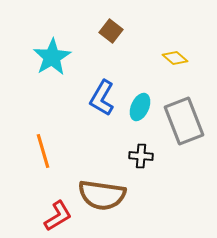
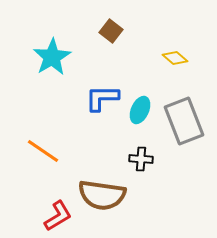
blue L-shape: rotated 60 degrees clockwise
cyan ellipse: moved 3 px down
orange line: rotated 40 degrees counterclockwise
black cross: moved 3 px down
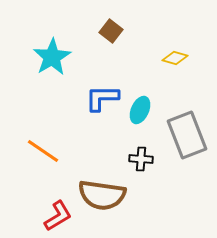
yellow diamond: rotated 25 degrees counterclockwise
gray rectangle: moved 3 px right, 14 px down
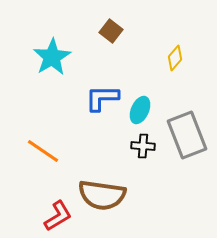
yellow diamond: rotated 65 degrees counterclockwise
black cross: moved 2 px right, 13 px up
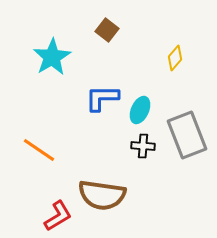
brown square: moved 4 px left, 1 px up
orange line: moved 4 px left, 1 px up
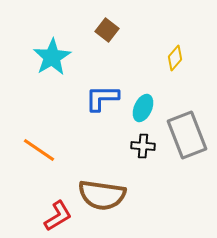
cyan ellipse: moved 3 px right, 2 px up
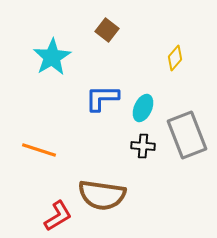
orange line: rotated 16 degrees counterclockwise
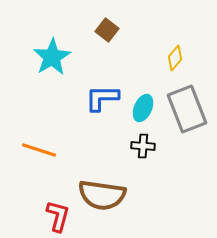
gray rectangle: moved 26 px up
red L-shape: rotated 44 degrees counterclockwise
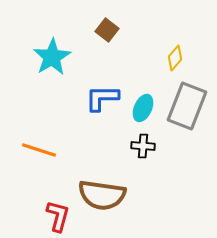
gray rectangle: moved 3 px up; rotated 42 degrees clockwise
